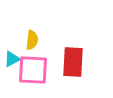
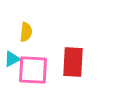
yellow semicircle: moved 6 px left, 8 px up
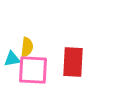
yellow semicircle: moved 1 px right, 15 px down
cyan triangle: rotated 18 degrees clockwise
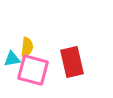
red rectangle: moved 1 px left; rotated 16 degrees counterclockwise
pink square: rotated 12 degrees clockwise
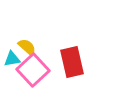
yellow semicircle: rotated 54 degrees counterclockwise
pink square: rotated 32 degrees clockwise
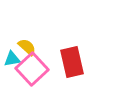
pink square: moved 1 px left, 1 px up
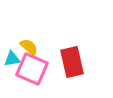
yellow semicircle: moved 2 px right
pink square: rotated 24 degrees counterclockwise
